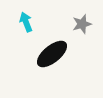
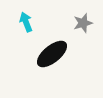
gray star: moved 1 px right, 1 px up
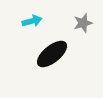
cyan arrow: moved 6 px right, 1 px up; rotated 96 degrees clockwise
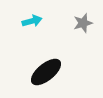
black ellipse: moved 6 px left, 18 px down
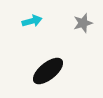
black ellipse: moved 2 px right, 1 px up
